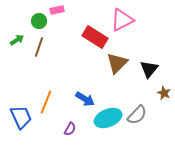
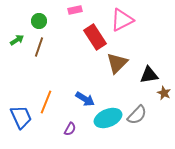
pink rectangle: moved 18 px right
red rectangle: rotated 25 degrees clockwise
black triangle: moved 6 px down; rotated 42 degrees clockwise
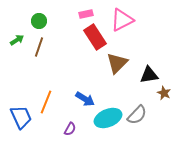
pink rectangle: moved 11 px right, 4 px down
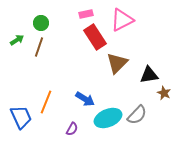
green circle: moved 2 px right, 2 px down
purple semicircle: moved 2 px right
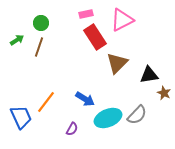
orange line: rotated 15 degrees clockwise
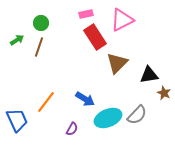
blue trapezoid: moved 4 px left, 3 px down
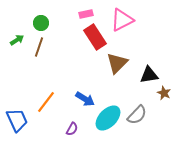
cyan ellipse: rotated 24 degrees counterclockwise
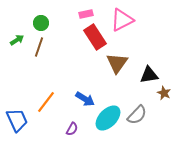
brown triangle: rotated 10 degrees counterclockwise
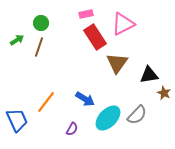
pink triangle: moved 1 px right, 4 px down
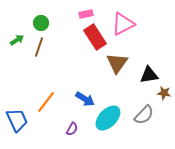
brown star: rotated 16 degrees counterclockwise
gray semicircle: moved 7 px right
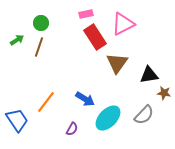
blue trapezoid: rotated 10 degrees counterclockwise
